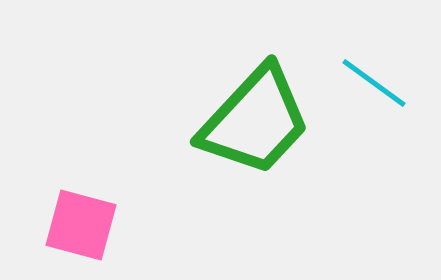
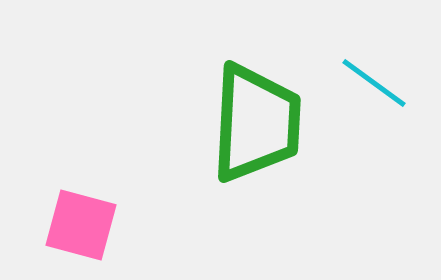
green trapezoid: moved 1 px right, 2 px down; rotated 40 degrees counterclockwise
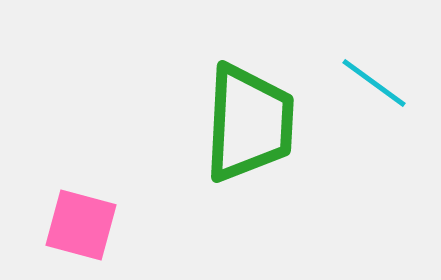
green trapezoid: moved 7 px left
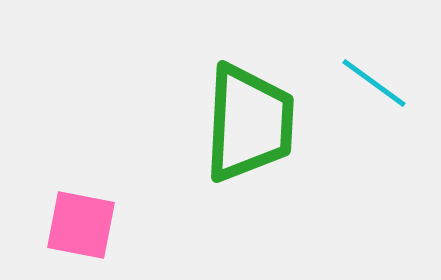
pink square: rotated 4 degrees counterclockwise
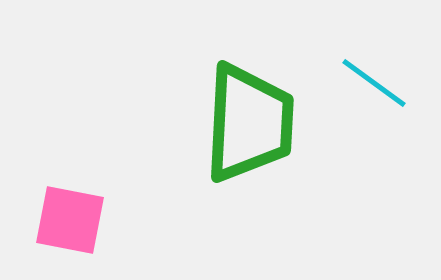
pink square: moved 11 px left, 5 px up
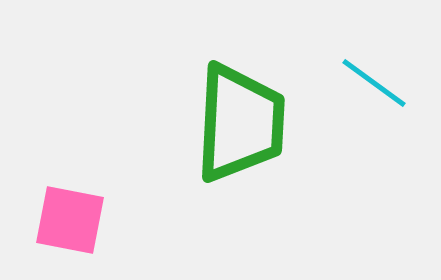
green trapezoid: moved 9 px left
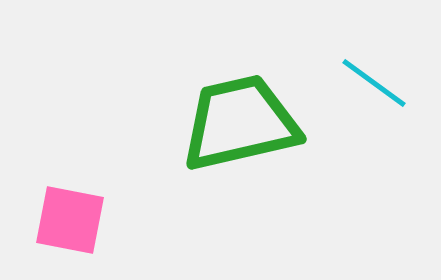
green trapezoid: rotated 106 degrees counterclockwise
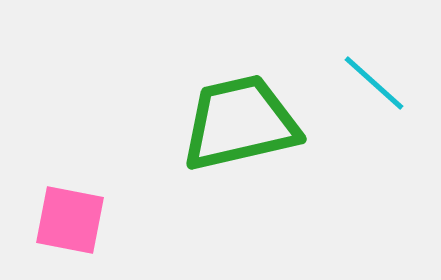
cyan line: rotated 6 degrees clockwise
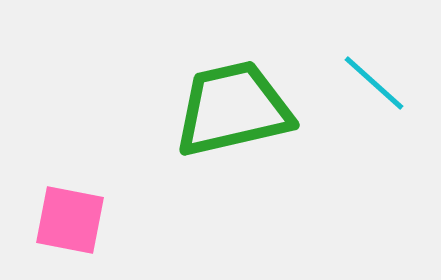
green trapezoid: moved 7 px left, 14 px up
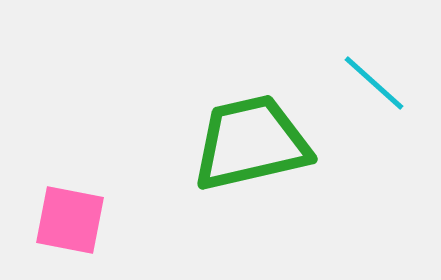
green trapezoid: moved 18 px right, 34 px down
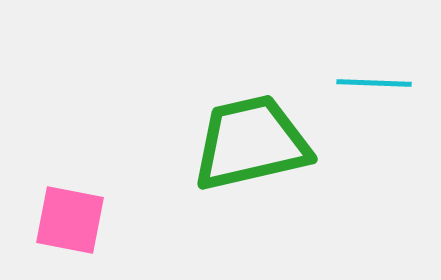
cyan line: rotated 40 degrees counterclockwise
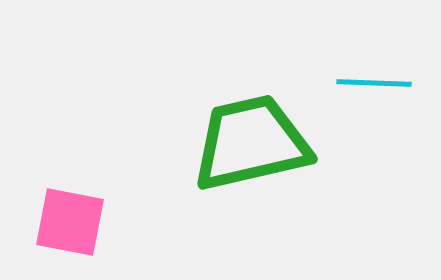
pink square: moved 2 px down
